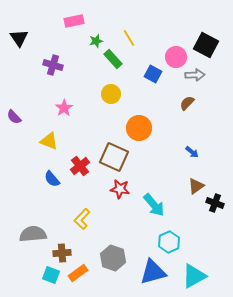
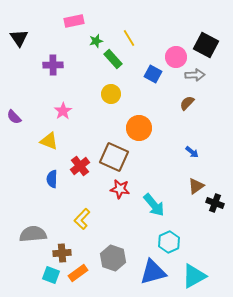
purple cross: rotated 18 degrees counterclockwise
pink star: moved 1 px left, 3 px down
blue semicircle: rotated 42 degrees clockwise
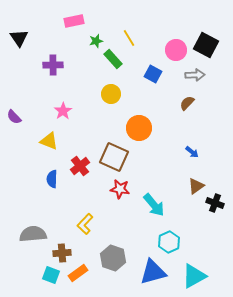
pink circle: moved 7 px up
yellow L-shape: moved 3 px right, 5 px down
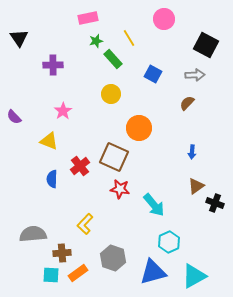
pink rectangle: moved 14 px right, 3 px up
pink circle: moved 12 px left, 31 px up
blue arrow: rotated 56 degrees clockwise
cyan square: rotated 18 degrees counterclockwise
